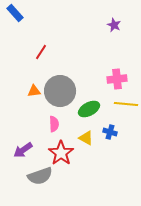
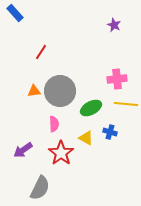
green ellipse: moved 2 px right, 1 px up
gray semicircle: moved 12 px down; rotated 45 degrees counterclockwise
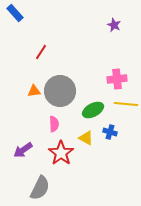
green ellipse: moved 2 px right, 2 px down
